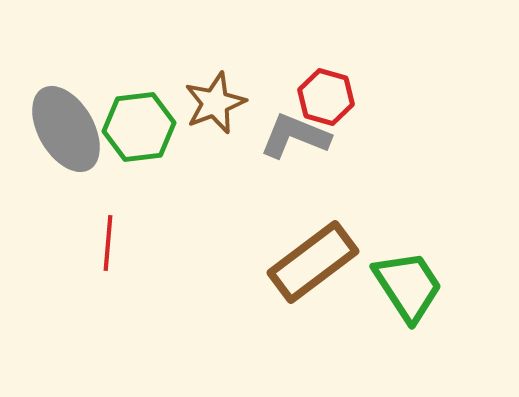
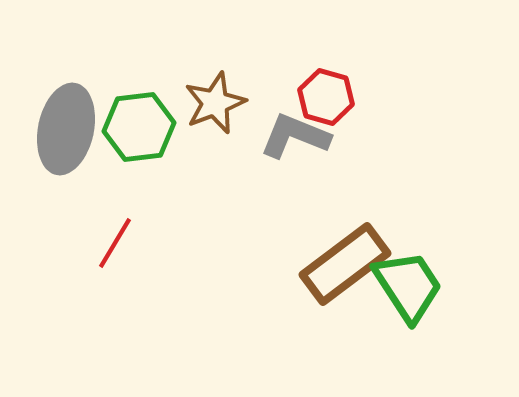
gray ellipse: rotated 42 degrees clockwise
red line: moved 7 px right; rotated 26 degrees clockwise
brown rectangle: moved 32 px right, 2 px down
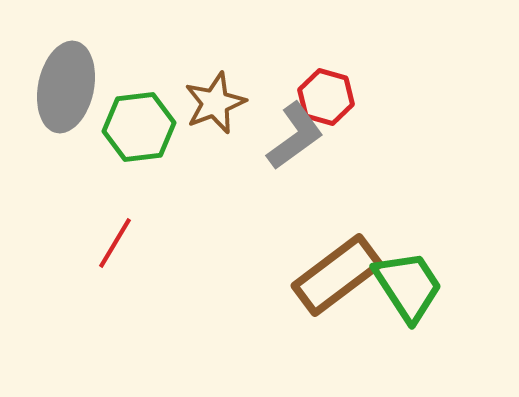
gray ellipse: moved 42 px up
gray L-shape: rotated 122 degrees clockwise
brown rectangle: moved 8 px left, 11 px down
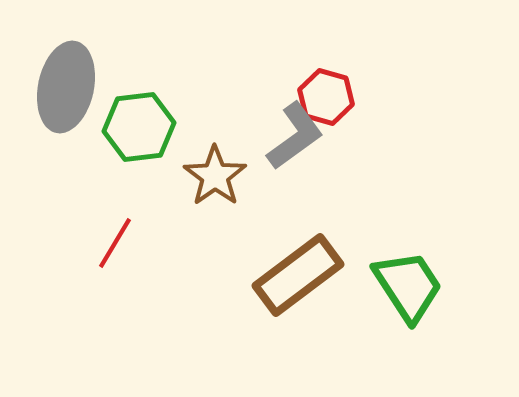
brown star: moved 73 px down; rotated 14 degrees counterclockwise
brown rectangle: moved 39 px left
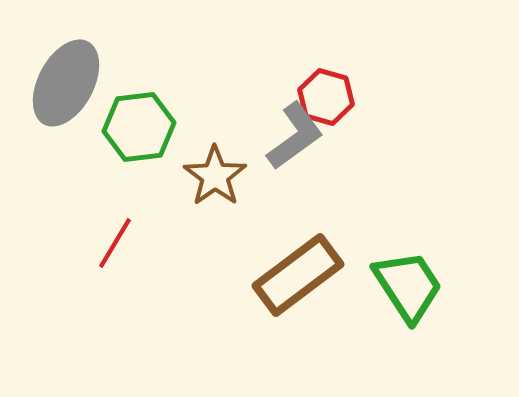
gray ellipse: moved 4 px up; rotated 16 degrees clockwise
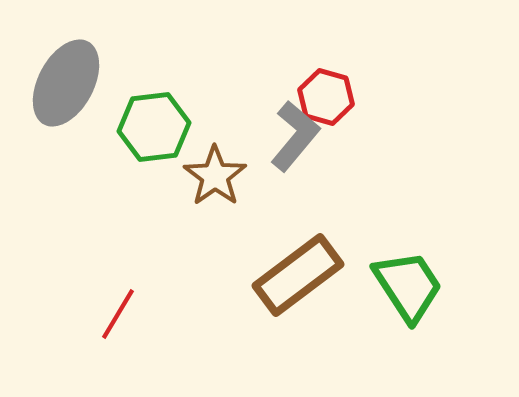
green hexagon: moved 15 px right
gray L-shape: rotated 14 degrees counterclockwise
red line: moved 3 px right, 71 px down
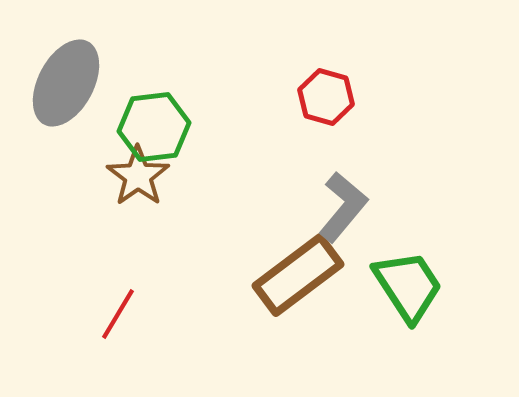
gray L-shape: moved 48 px right, 71 px down
brown star: moved 77 px left
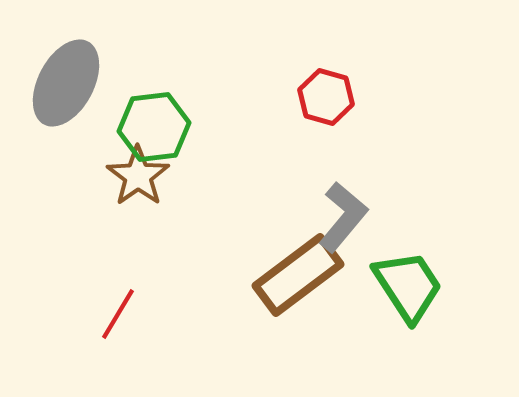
gray L-shape: moved 10 px down
